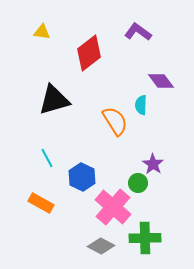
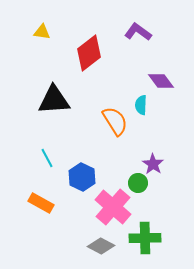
black triangle: rotated 12 degrees clockwise
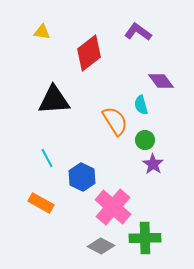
cyan semicircle: rotated 18 degrees counterclockwise
green circle: moved 7 px right, 43 px up
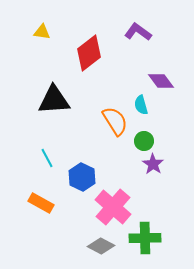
green circle: moved 1 px left, 1 px down
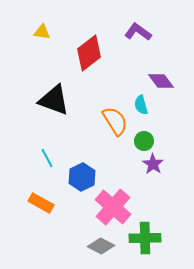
black triangle: rotated 24 degrees clockwise
blue hexagon: rotated 8 degrees clockwise
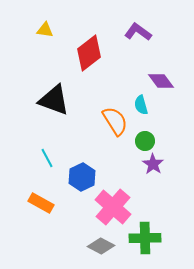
yellow triangle: moved 3 px right, 2 px up
green circle: moved 1 px right
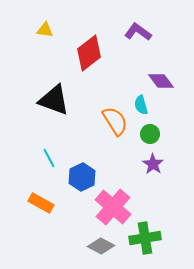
green circle: moved 5 px right, 7 px up
cyan line: moved 2 px right
green cross: rotated 8 degrees counterclockwise
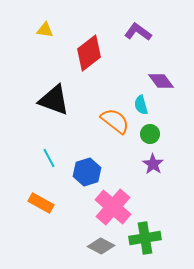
orange semicircle: rotated 20 degrees counterclockwise
blue hexagon: moved 5 px right, 5 px up; rotated 8 degrees clockwise
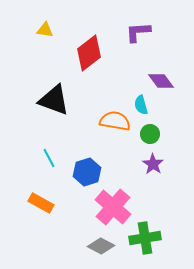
purple L-shape: rotated 40 degrees counterclockwise
orange semicircle: rotated 28 degrees counterclockwise
